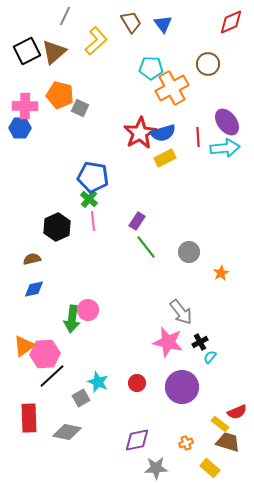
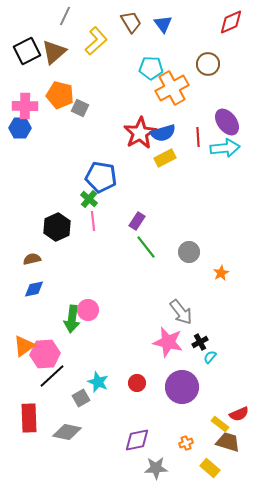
blue pentagon at (93, 177): moved 8 px right
red semicircle at (237, 412): moved 2 px right, 2 px down
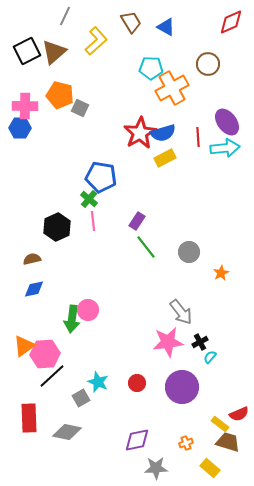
blue triangle at (163, 24): moved 3 px right, 3 px down; rotated 24 degrees counterclockwise
pink star at (168, 342): rotated 20 degrees counterclockwise
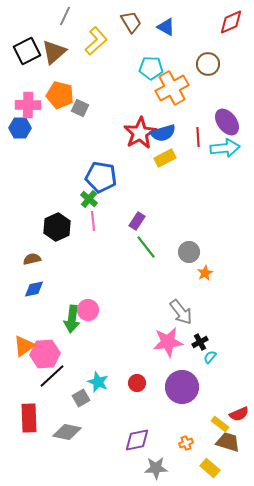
pink cross at (25, 106): moved 3 px right, 1 px up
orange star at (221, 273): moved 16 px left
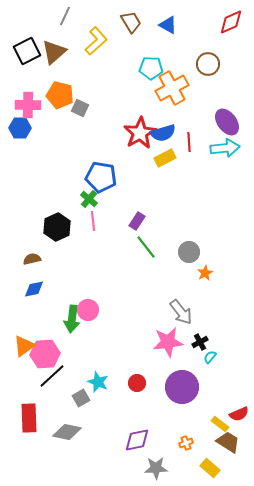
blue triangle at (166, 27): moved 2 px right, 2 px up
red line at (198, 137): moved 9 px left, 5 px down
brown trapezoid at (228, 442): rotated 15 degrees clockwise
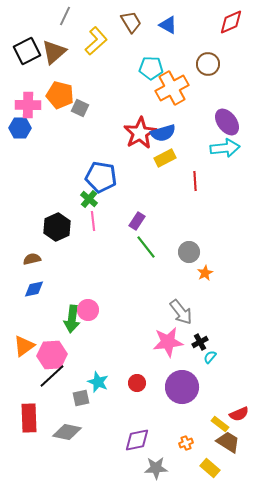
red line at (189, 142): moved 6 px right, 39 px down
pink hexagon at (45, 354): moved 7 px right, 1 px down
gray square at (81, 398): rotated 18 degrees clockwise
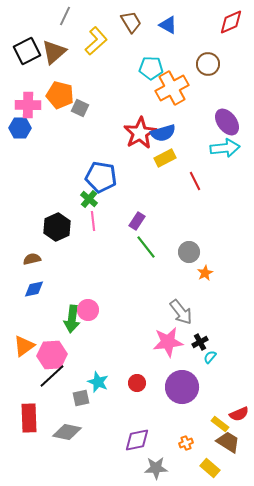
red line at (195, 181): rotated 24 degrees counterclockwise
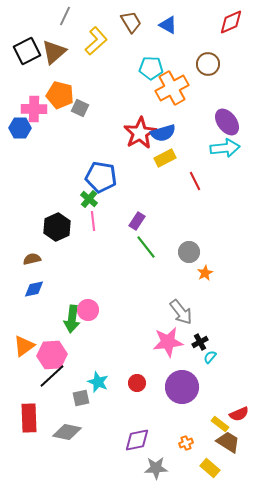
pink cross at (28, 105): moved 6 px right, 4 px down
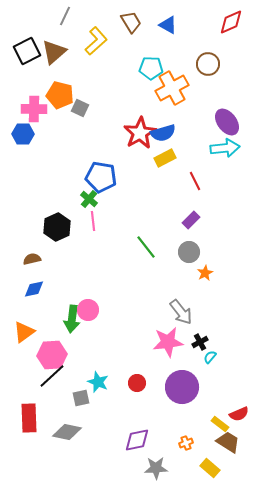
blue hexagon at (20, 128): moved 3 px right, 6 px down
purple rectangle at (137, 221): moved 54 px right, 1 px up; rotated 12 degrees clockwise
orange triangle at (24, 346): moved 14 px up
